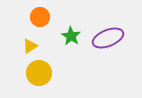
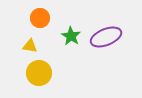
orange circle: moved 1 px down
purple ellipse: moved 2 px left, 1 px up
yellow triangle: rotated 42 degrees clockwise
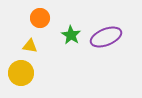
green star: moved 1 px up
yellow circle: moved 18 px left
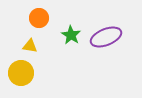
orange circle: moved 1 px left
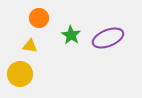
purple ellipse: moved 2 px right, 1 px down
yellow circle: moved 1 px left, 1 px down
